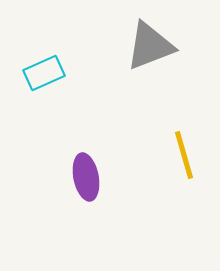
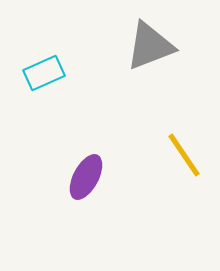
yellow line: rotated 18 degrees counterclockwise
purple ellipse: rotated 39 degrees clockwise
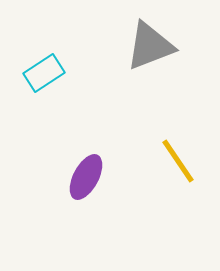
cyan rectangle: rotated 9 degrees counterclockwise
yellow line: moved 6 px left, 6 px down
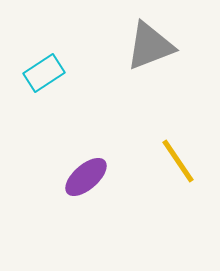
purple ellipse: rotated 21 degrees clockwise
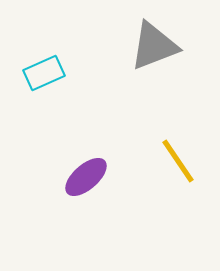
gray triangle: moved 4 px right
cyan rectangle: rotated 9 degrees clockwise
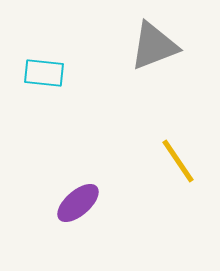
cyan rectangle: rotated 30 degrees clockwise
purple ellipse: moved 8 px left, 26 px down
